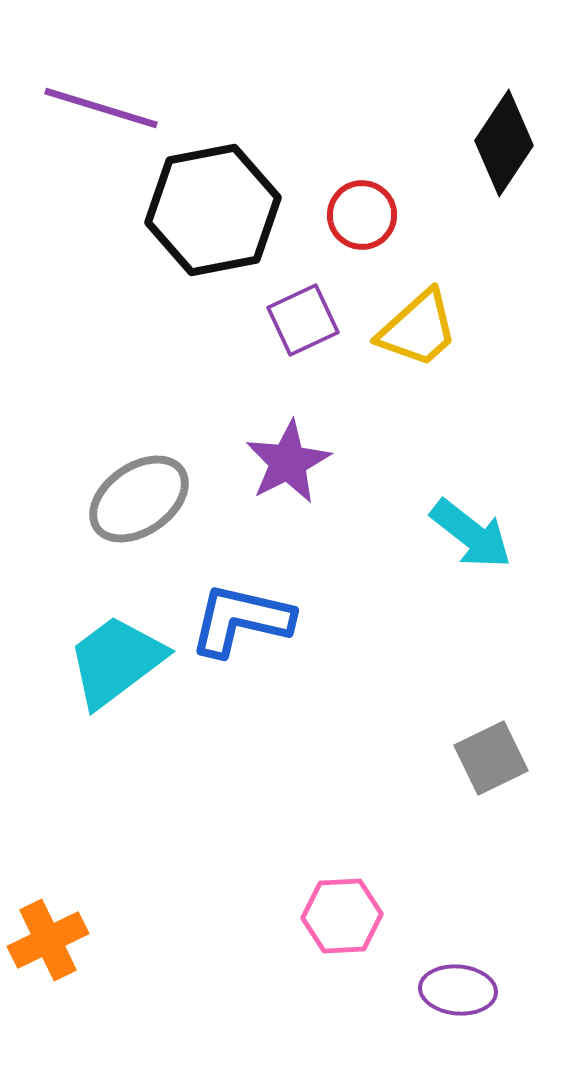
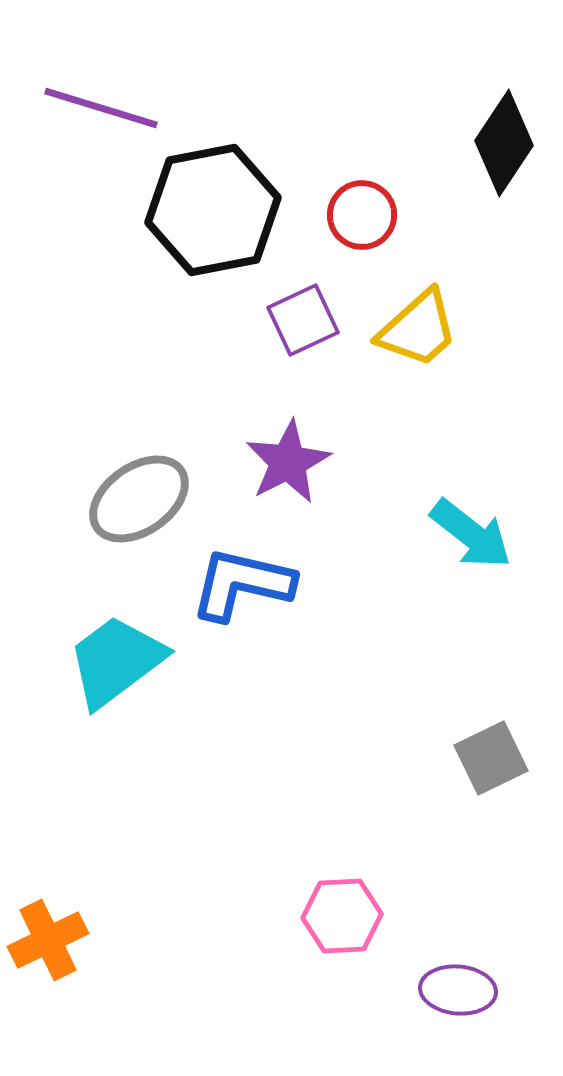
blue L-shape: moved 1 px right, 36 px up
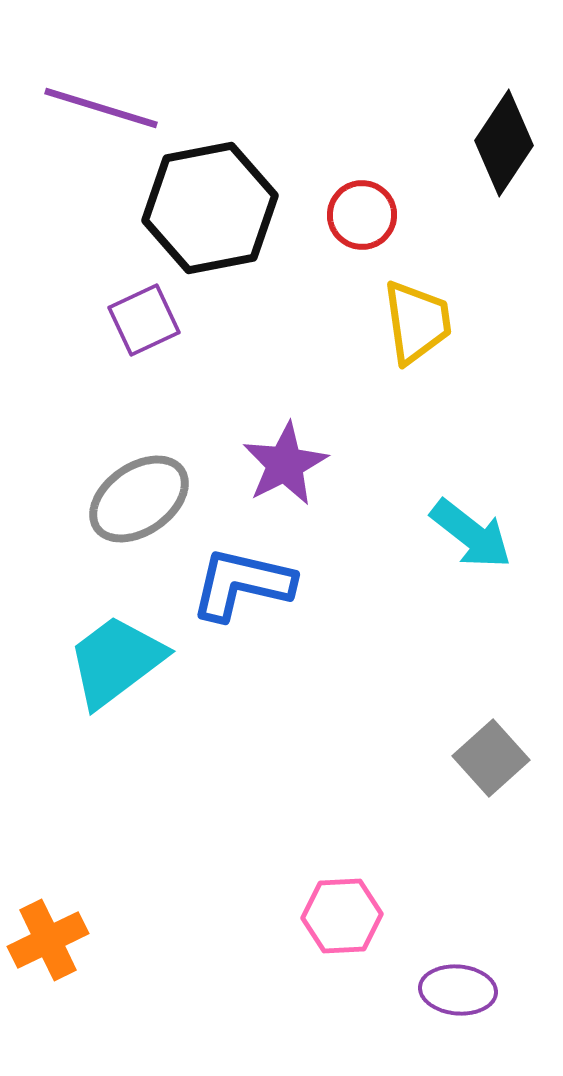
black hexagon: moved 3 px left, 2 px up
purple square: moved 159 px left
yellow trapezoid: moved 1 px left, 7 px up; rotated 56 degrees counterclockwise
purple star: moved 3 px left, 2 px down
gray square: rotated 16 degrees counterclockwise
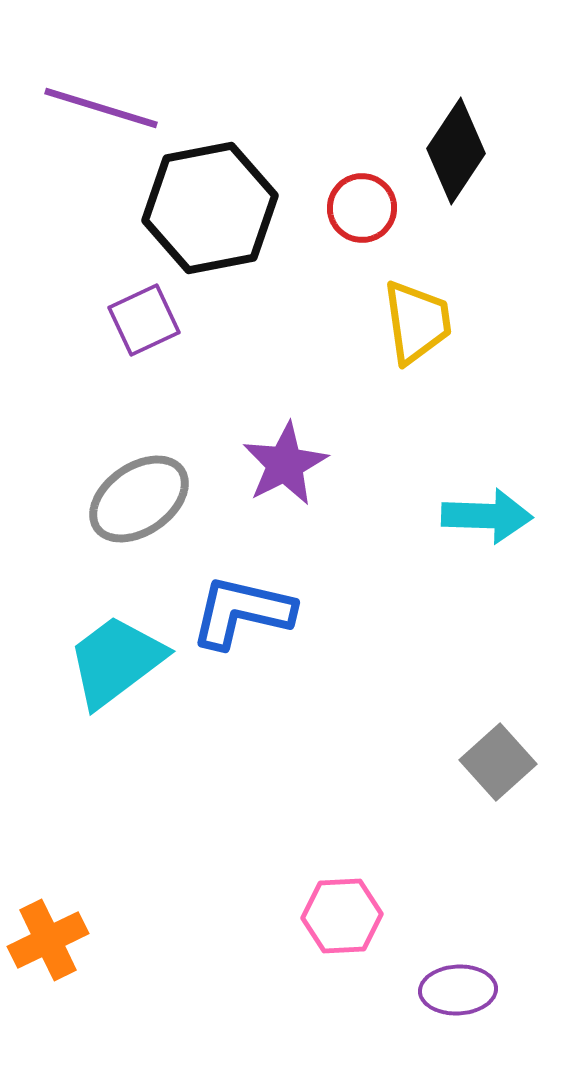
black diamond: moved 48 px left, 8 px down
red circle: moved 7 px up
cyan arrow: moved 16 px right, 18 px up; rotated 36 degrees counterclockwise
blue L-shape: moved 28 px down
gray square: moved 7 px right, 4 px down
purple ellipse: rotated 8 degrees counterclockwise
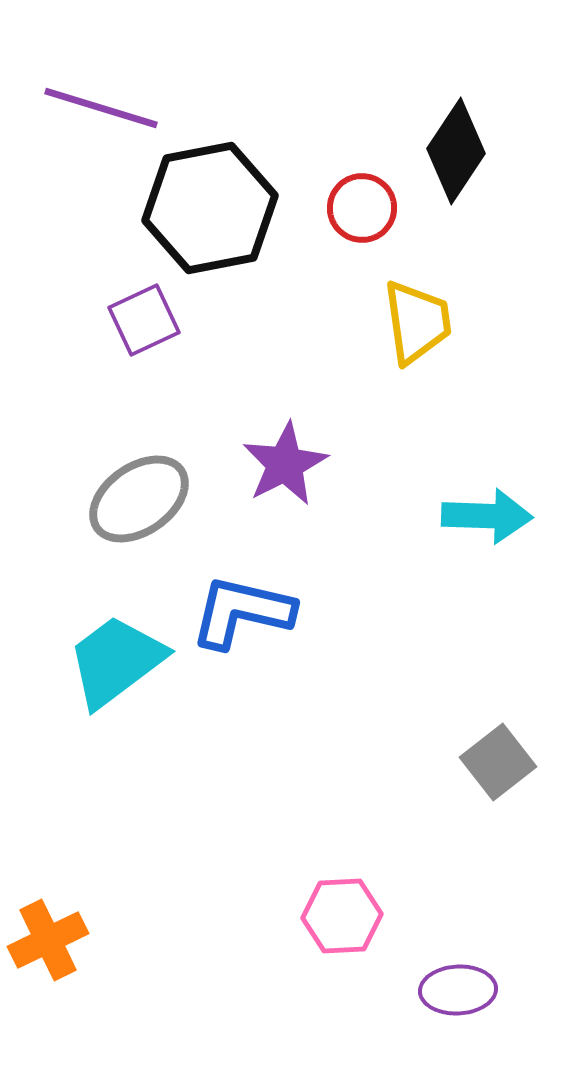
gray square: rotated 4 degrees clockwise
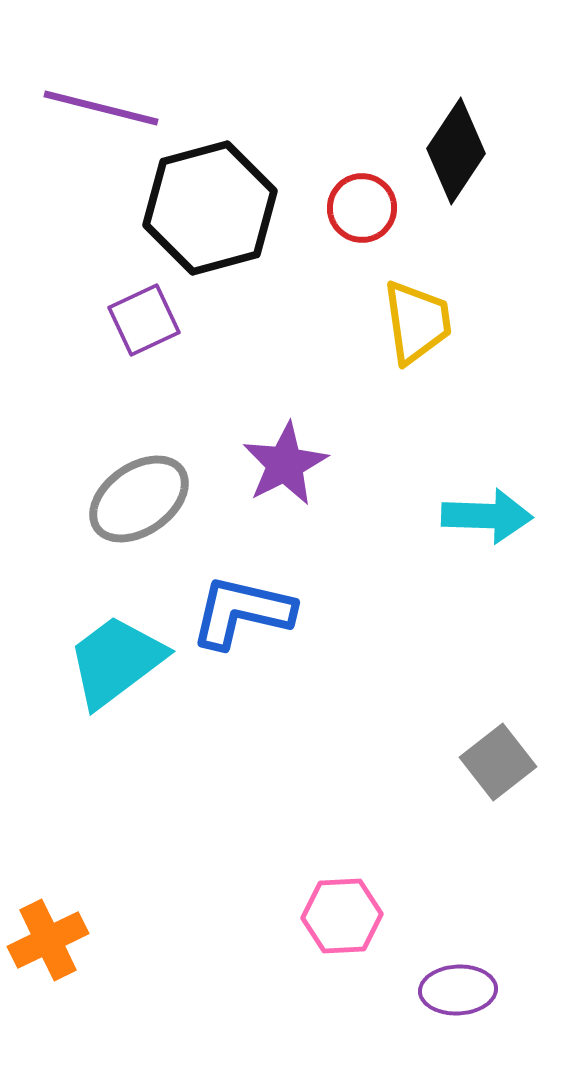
purple line: rotated 3 degrees counterclockwise
black hexagon: rotated 4 degrees counterclockwise
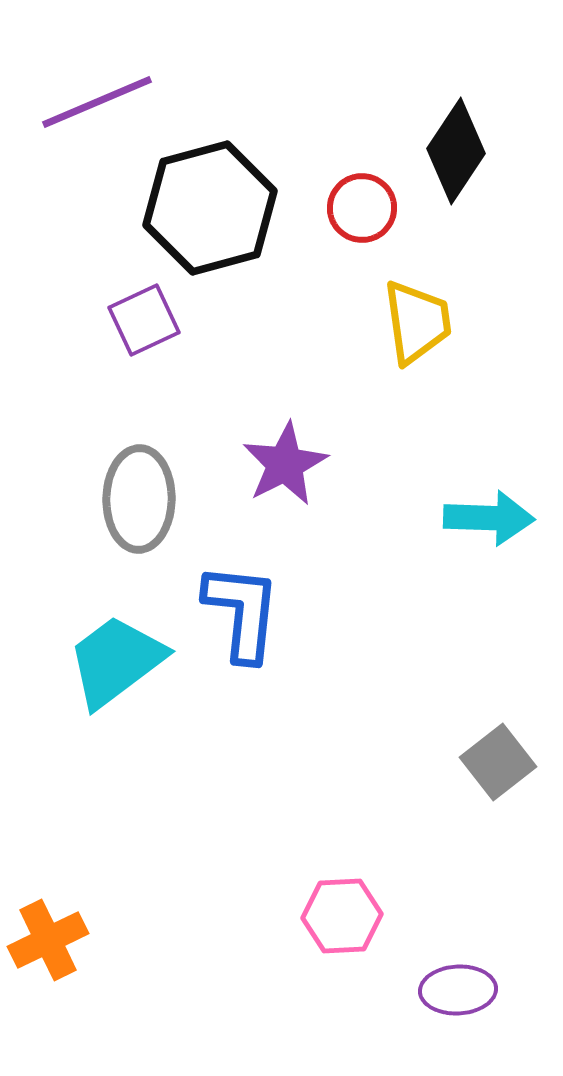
purple line: moved 4 px left, 6 px up; rotated 37 degrees counterclockwise
gray ellipse: rotated 54 degrees counterclockwise
cyan arrow: moved 2 px right, 2 px down
blue L-shape: rotated 83 degrees clockwise
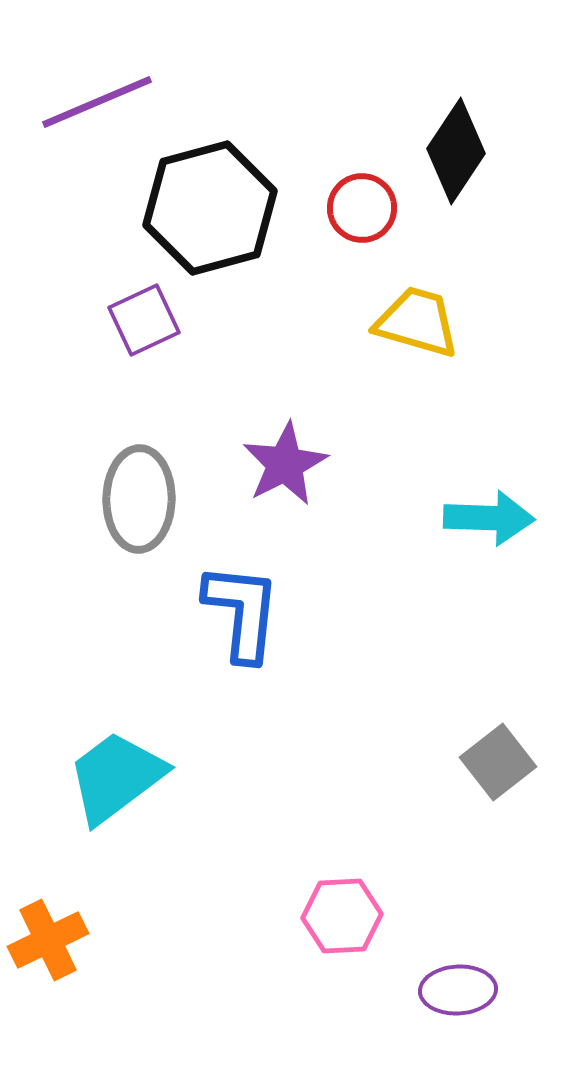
yellow trapezoid: rotated 66 degrees counterclockwise
cyan trapezoid: moved 116 px down
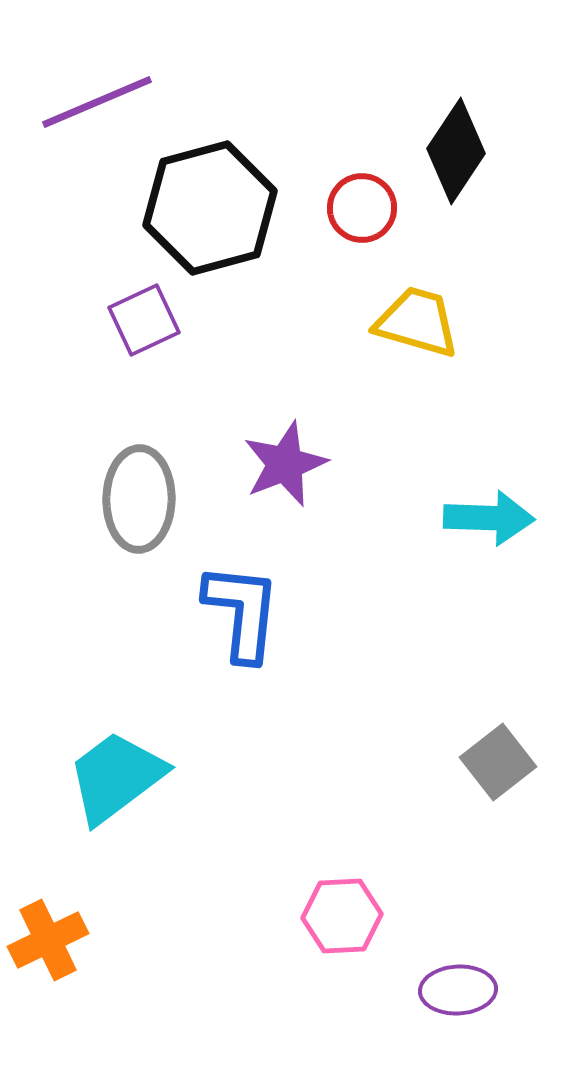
purple star: rotated 6 degrees clockwise
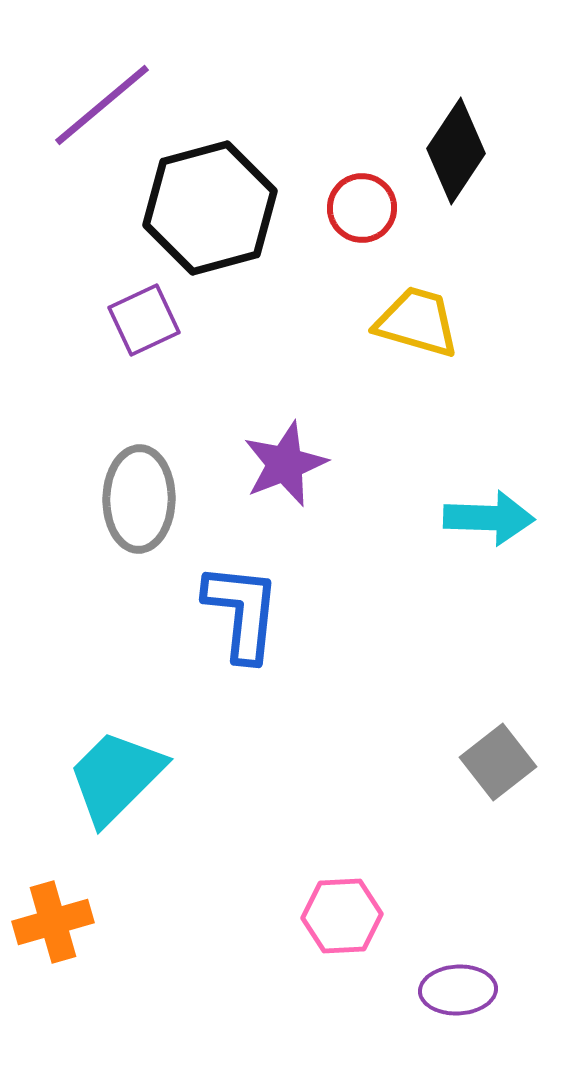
purple line: moved 5 px right, 3 px down; rotated 17 degrees counterclockwise
cyan trapezoid: rotated 8 degrees counterclockwise
orange cross: moved 5 px right, 18 px up; rotated 10 degrees clockwise
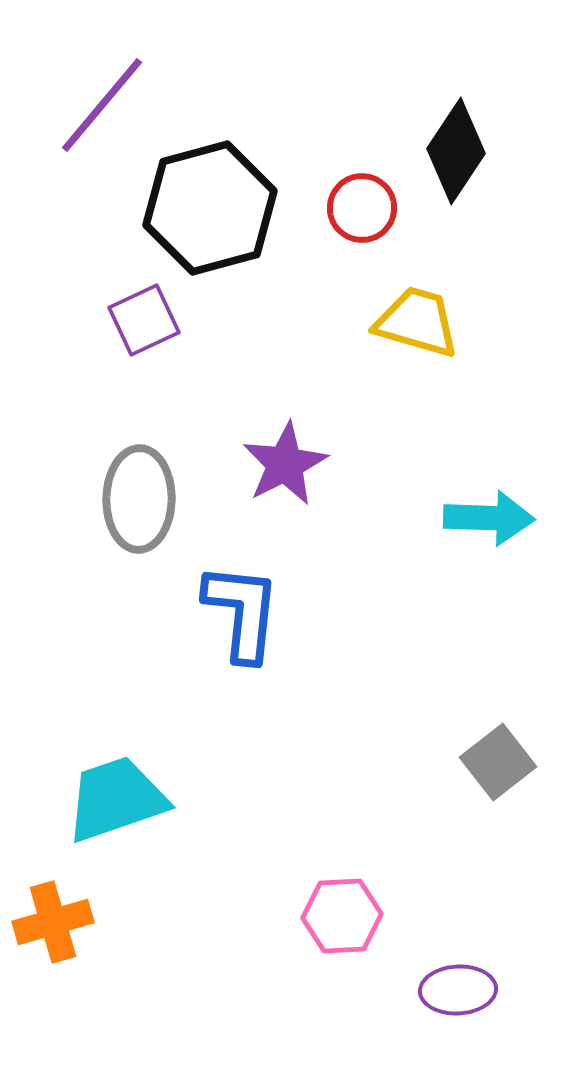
purple line: rotated 10 degrees counterclockwise
purple star: rotated 6 degrees counterclockwise
cyan trapezoid: moved 22 px down; rotated 26 degrees clockwise
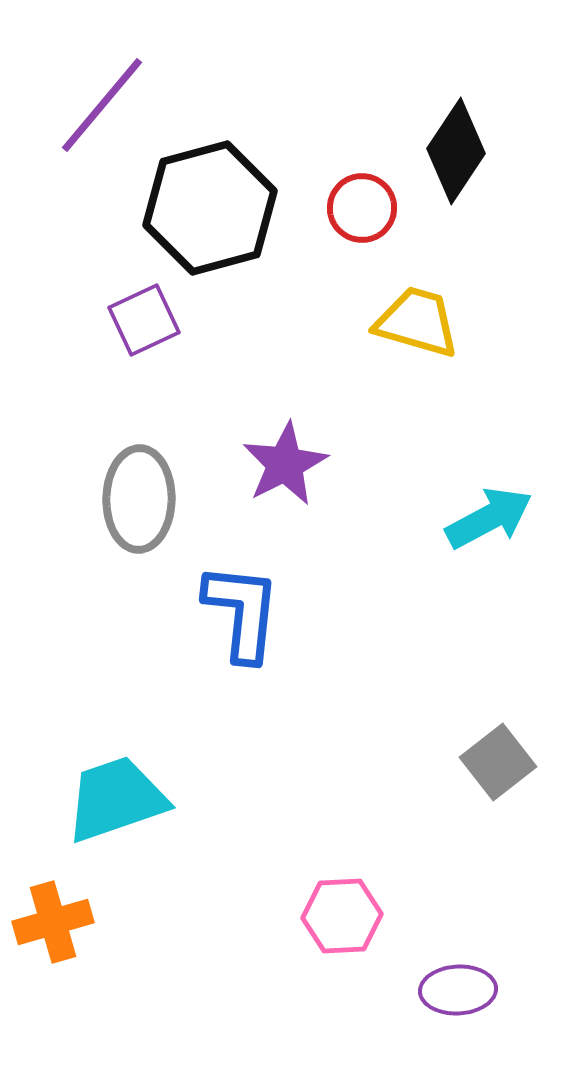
cyan arrow: rotated 30 degrees counterclockwise
